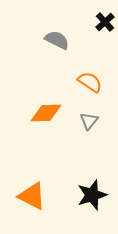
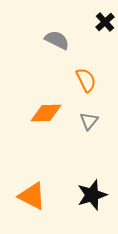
orange semicircle: moved 4 px left, 2 px up; rotated 30 degrees clockwise
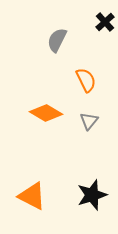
gray semicircle: rotated 90 degrees counterclockwise
orange diamond: rotated 32 degrees clockwise
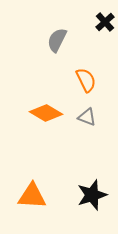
gray triangle: moved 2 px left, 4 px up; rotated 48 degrees counterclockwise
orange triangle: rotated 24 degrees counterclockwise
